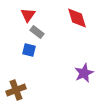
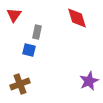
red triangle: moved 14 px left
gray rectangle: rotated 64 degrees clockwise
purple star: moved 5 px right, 8 px down
brown cross: moved 4 px right, 6 px up
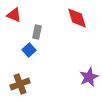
red triangle: rotated 42 degrees counterclockwise
blue square: rotated 32 degrees clockwise
purple star: moved 4 px up
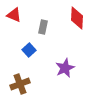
red diamond: rotated 20 degrees clockwise
gray rectangle: moved 6 px right, 5 px up
purple star: moved 24 px left, 9 px up
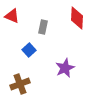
red triangle: moved 2 px left, 1 px down
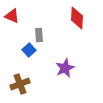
gray rectangle: moved 4 px left, 8 px down; rotated 16 degrees counterclockwise
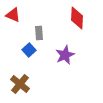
red triangle: moved 1 px right, 1 px up
gray rectangle: moved 2 px up
purple star: moved 13 px up
brown cross: rotated 30 degrees counterclockwise
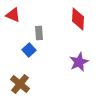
red diamond: moved 1 px right, 1 px down
purple star: moved 14 px right, 7 px down
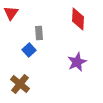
red triangle: moved 2 px left, 2 px up; rotated 42 degrees clockwise
purple star: moved 2 px left
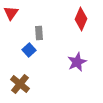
red diamond: moved 3 px right; rotated 20 degrees clockwise
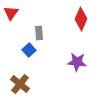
purple star: rotated 30 degrees clockwise
